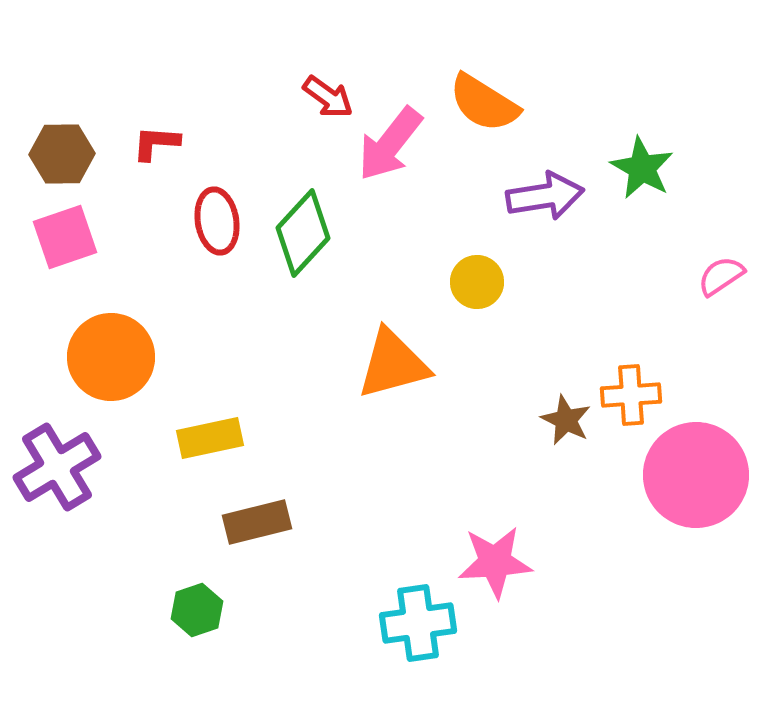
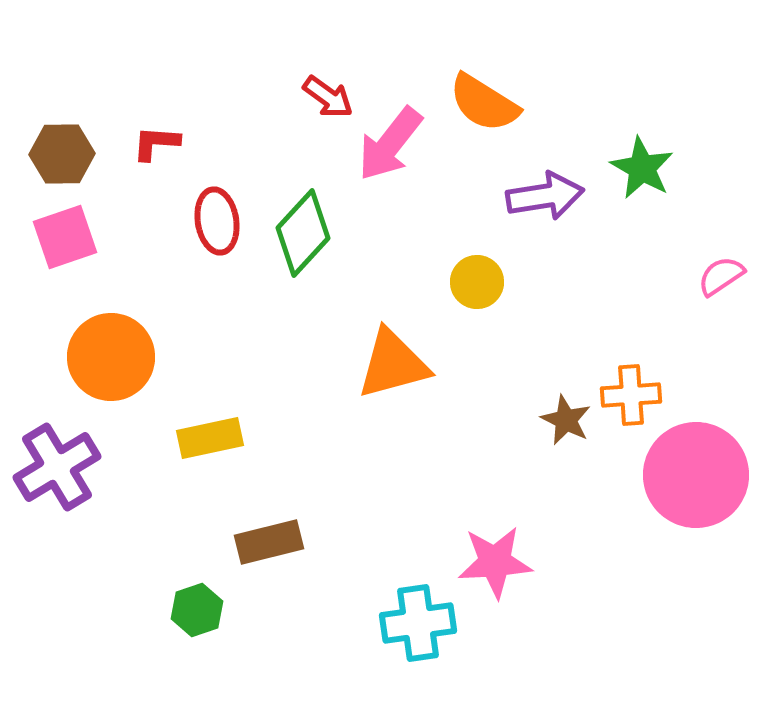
brown rectangle: moved 12 px right, 20 px down
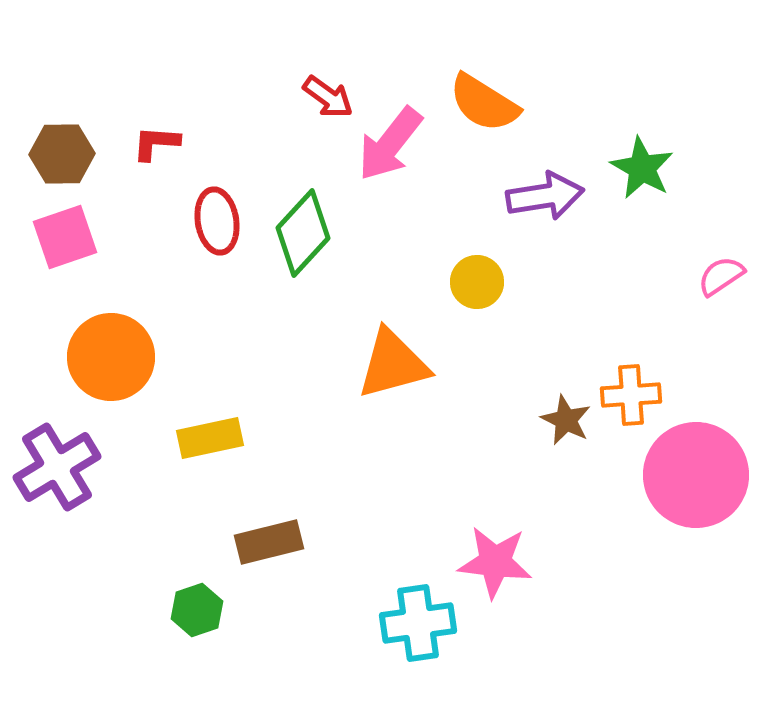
pink star: rotated 10 degrees clockwise
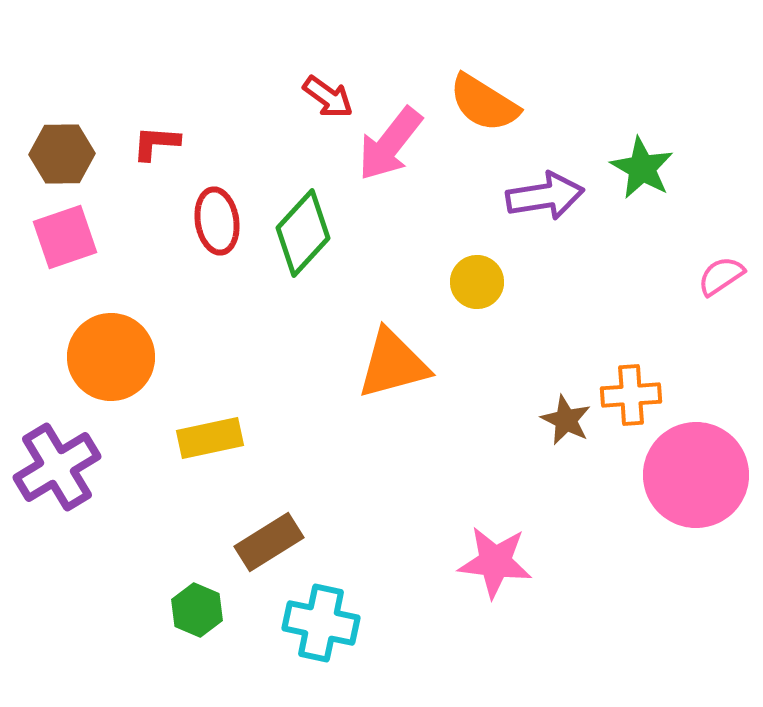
brown rectangle: rotated 18 degrees counterclockwise
green hexagon: rotated 18 degrees counterclockwise
cyan cross: moved 97 px left; rotated 20 degrees clockwise
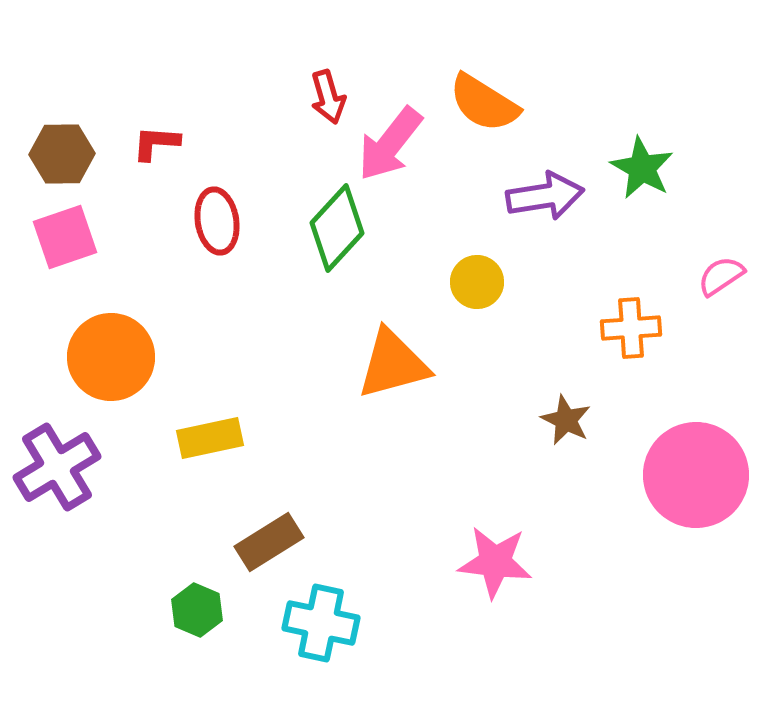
red arrow: rotated 38 degrees clockwise
green diamond: moved 34 px right, 5 px up
orange cross: moved 67 px up
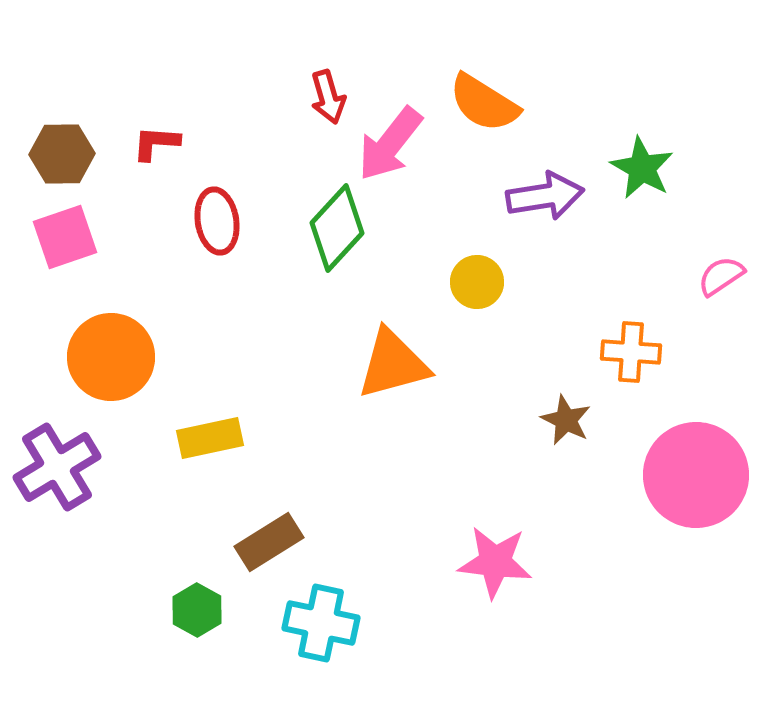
orange cross: moved 24 px down; rotated 8 degrees clockwise
green hexagon: rotated 6 degrees clockwise
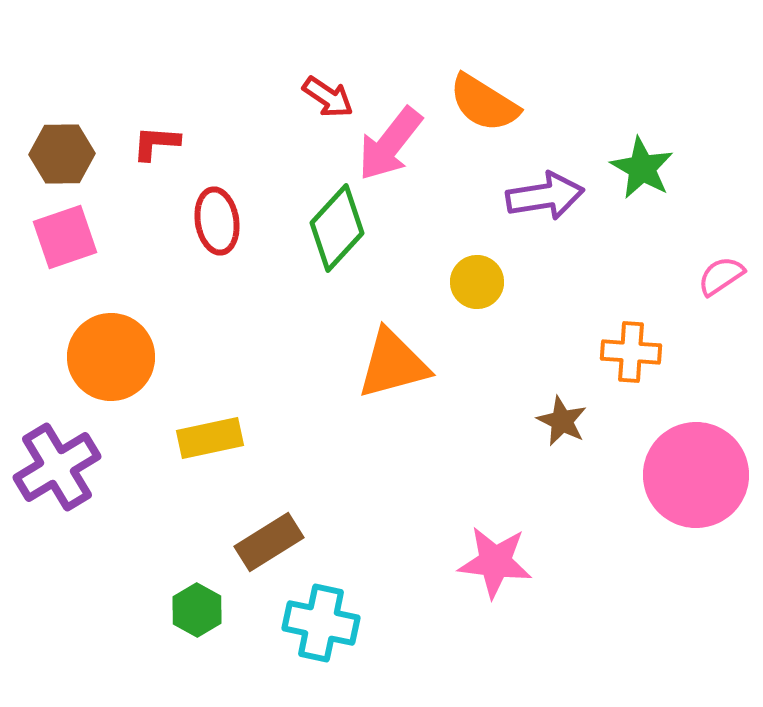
red arrow: rotated 40 degrees counterclockwise
brown star: moved 4 px left, 1 px down
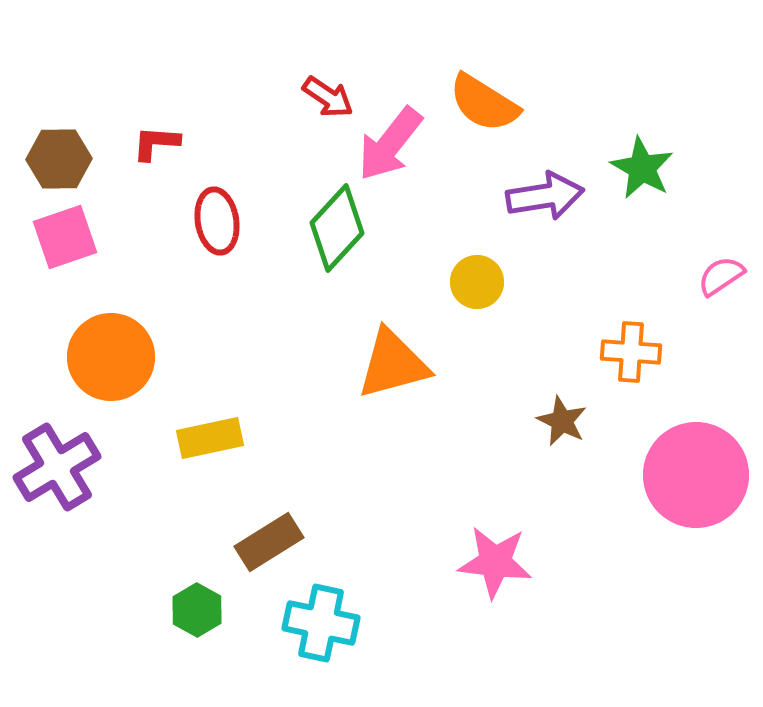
brown hexagon: moved 3 px left, 5 px down
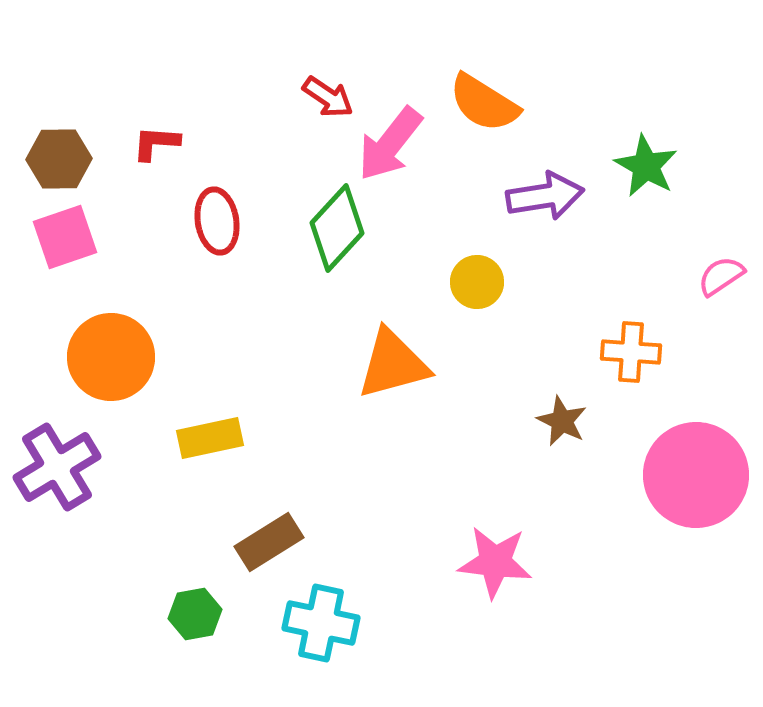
green star: moved 4 px right, 2 px up
green hexagon: moved 2 px left, 4 px down; rotated 21 degrees clockwise
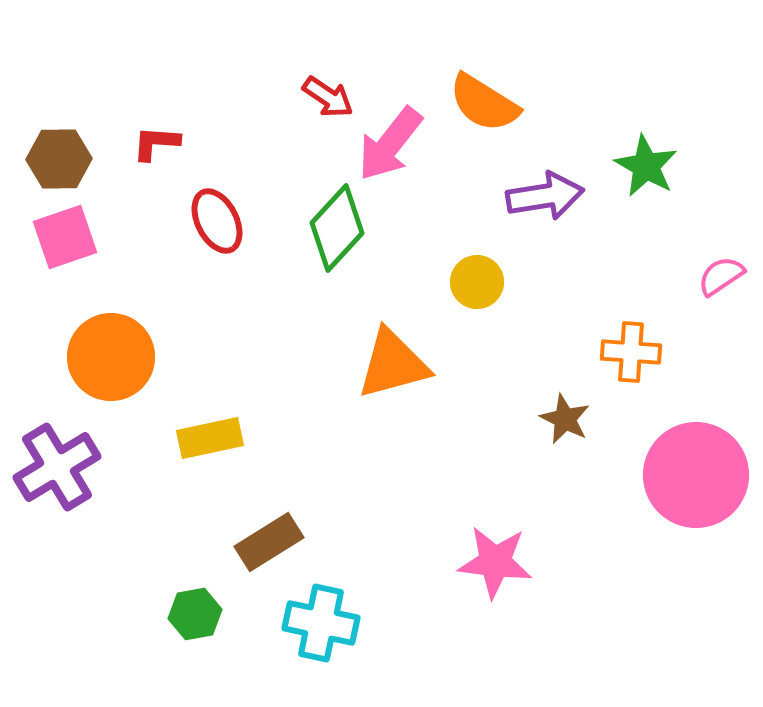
red ellipse: rotated 18 degrees counterclockwise
brown star: moved 3 px right, 2 px up
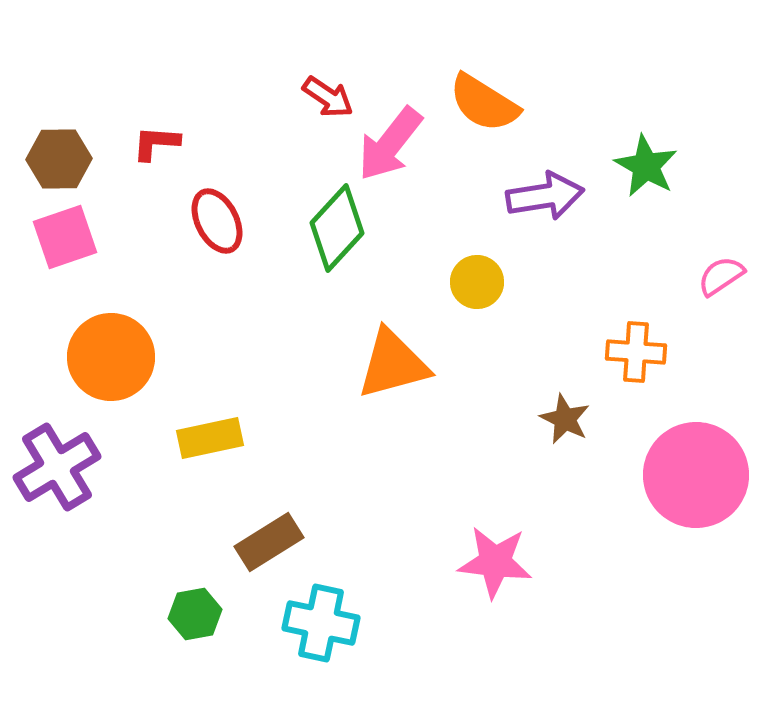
orange cross: moved 5 px right
